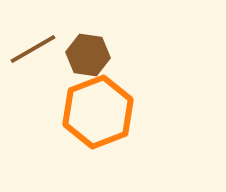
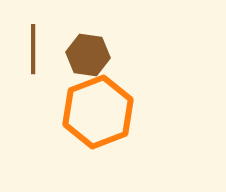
brown line: rotated 60 degrees counterclockwise
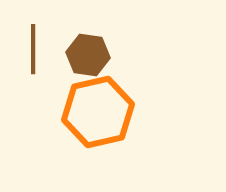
orange hexagon: rotated 8 degrees clockwise
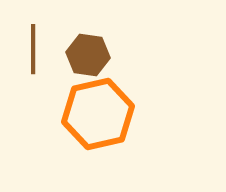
orange hexagon: moved 2 px down
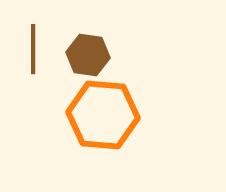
orange hexagon: moved 5 px right, 1 px down; rotated 18 degrees clockwise
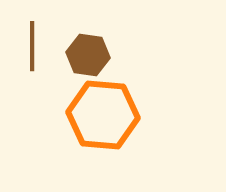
brown line: moved 1 px left, 3 px up
